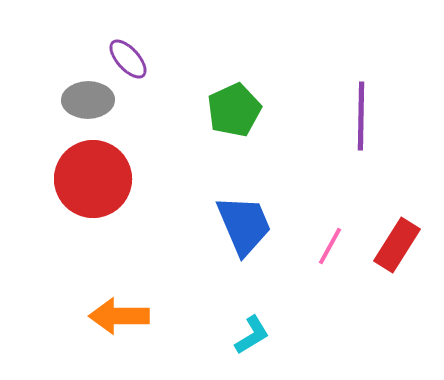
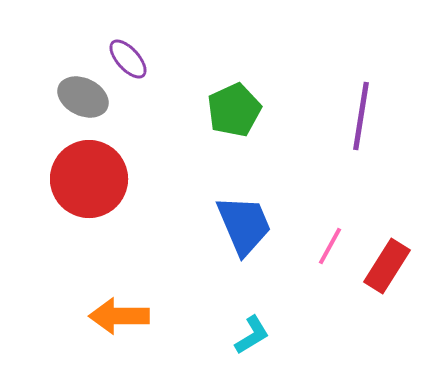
gray ellipse: moved 5 px left, 3 px up; rotated 27 degrees clockwise
purple line: rotated 8 degrees clockwise
red circle: moved 4 px left
red rectangle: moved 10 px left, 21 px down
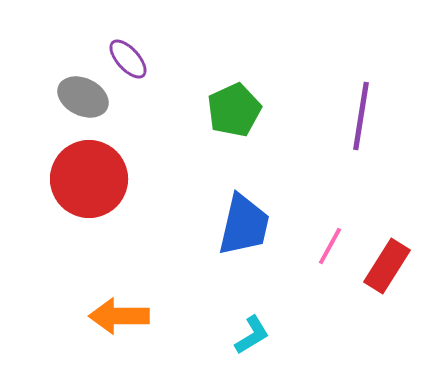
blue trapezoid: rotated 36 degrees clockwise
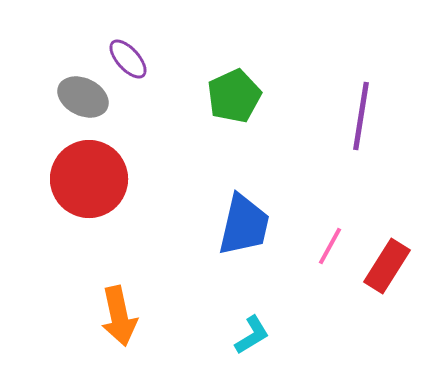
green pentagon: moved 14 px up
orange arrow: rotated 102 degrees counterclockwise
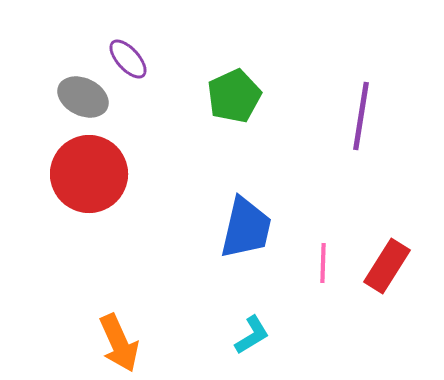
red circle: moved 5 px up
blue trapezoid: moved 2 px right, 3 px down
pink line: moved 7 px left, 17 px down; rotated 27 degrees counterclockwise
orange arrow: moved 27 px down; rotated 12 degrees counterclockwise
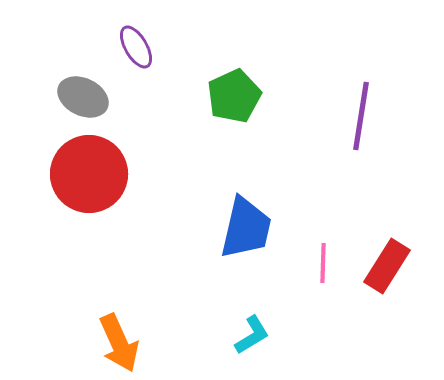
purple ellipse: moved 8 px right, 12 px up; rotated 12 degrees clockwise
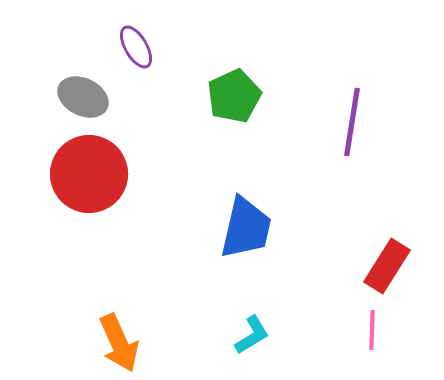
purple line: moved 9 px left, 6 px down
pink line: moved 49 px right, 67 px down
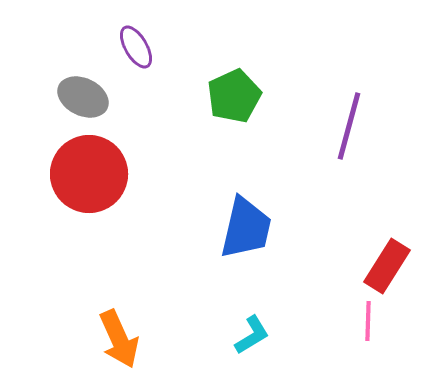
purple line: moved 3 px left, 4 px down; rotated 6 degrees clockwise
pink line: moved 4 px left, 9 px up
orange arrow: moved 4 px up
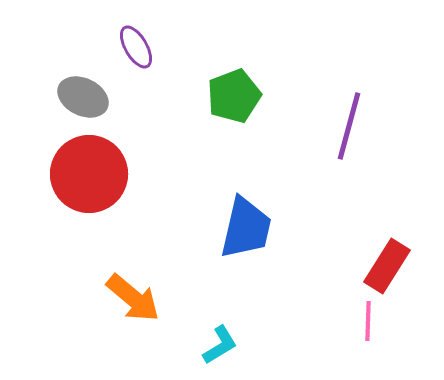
green pentagon: rotated 4 degrees clockwise
cyan L-shape: moved 32 px left, 10 px down
orange arrow: moved 14 px right, 41 px up; rotated 26 degrees counterclockwise
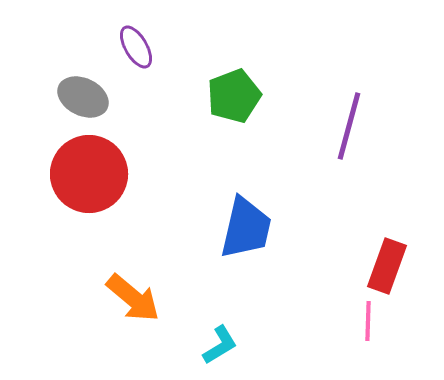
red rectangle: rotated 12 degrees counterclockwise
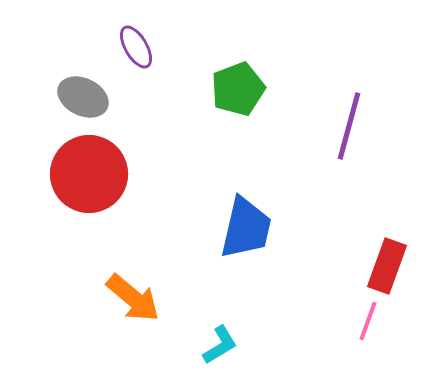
green pentagon: moved 4 px right, 7 px up
pink line: rotated 18 degrees clockwise
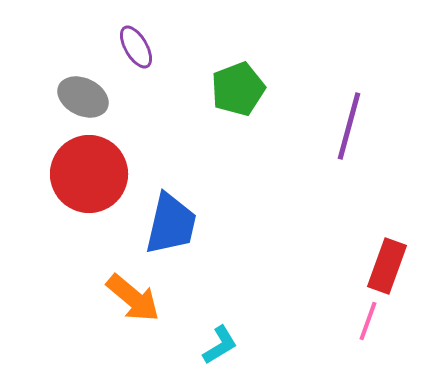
blue trapezoid: moved 75 px left, 4 px up
